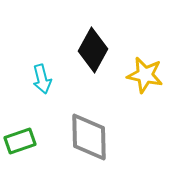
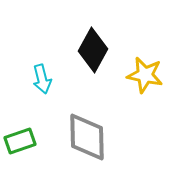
gray diamond: moved 2 px left
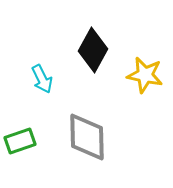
cyan arrow: rotated 12 degrees counterclockwise
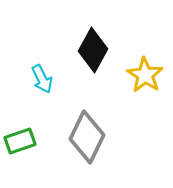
yellow star: rotated 21 degrees clockwise
gray diamond: rotated 27 degrees clockwise
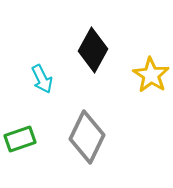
yellow star: moved 6 px right
green rectangle: moved 2 px up
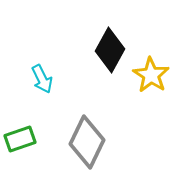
black diamond: moved 17 px right
gray diamond: moved 5 px down
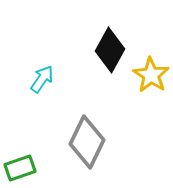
cyan arrow: rotated 120 degrees counterclockwise
green rectangle: moved 29 px down
